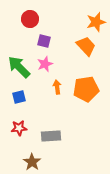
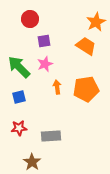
orange star: rotated 12 degrees counterclockwise
purple square: rotated 24 degrees counterclockwise
orange trapezoid: rotated 15 degrees counterclockwise
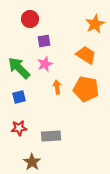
orange star: moved 1 px left, 2 px down
orange trapezoid: moved 9 px down
green arrow: moved 1 px down
orange pentagon: rotated 20 degrees clockwise
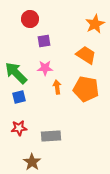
pink star: moved 4 px down; rotated 21 degrees clockwise
green arrow: moved 3 px left, 5 px down
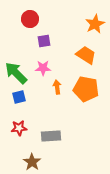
pink star: moved 2 px left
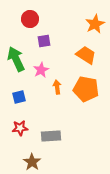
pink star: moved 2 px left, 2 px down; rotated 28 degrees counterclockwise
green arrow: moved 14 px up; rotated 20 degrees clockwise
red star: moved 1 px right
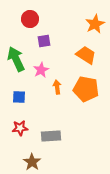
blue square: rotated 16 degrees clockwise
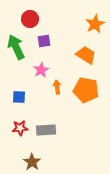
green arrow: moved 12 px up
orange pentagon: moved 1 px down
gray rectangle: moved 5 px left, 6 px up
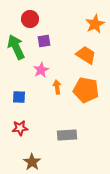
gray rectangle: moved 21 px right, 5 px down
